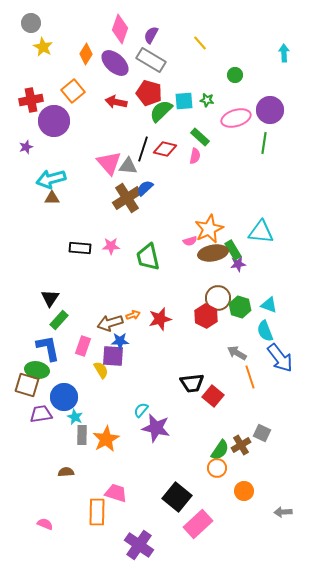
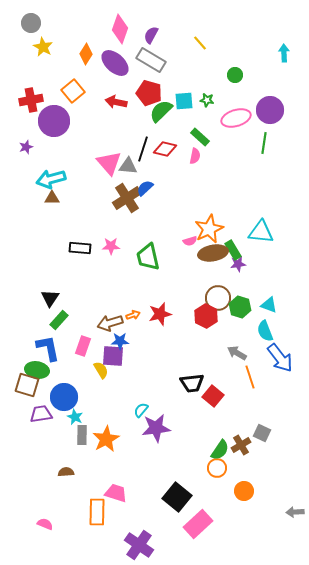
red star at (160, 319): moved 5 px up
purple star at (156, 428): rotated 20 degrees counterclockwise
gray arrow at (283, 512): moved 12 px right
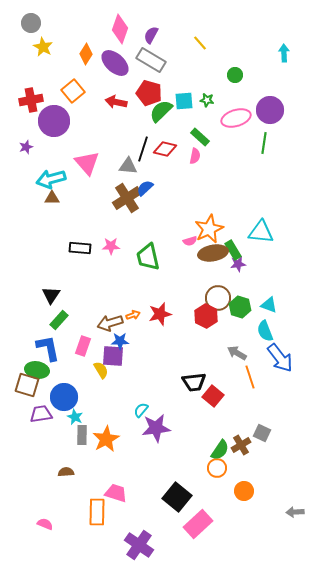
pink triangle at (109, 163): moved 22 px left
black triangle at (50, 298): moved 1 px right, 3 px up
black trapezoid at (192, 383): moved 2 px right, 1 px up
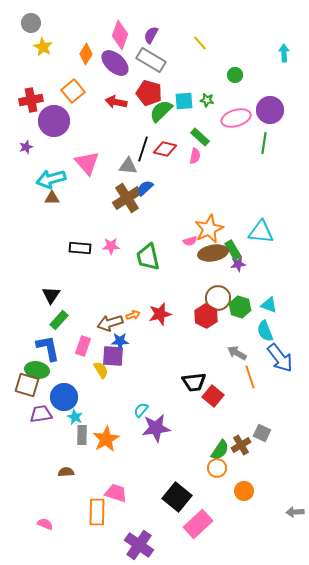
pink diamond at (120, 29): moved 6 px down
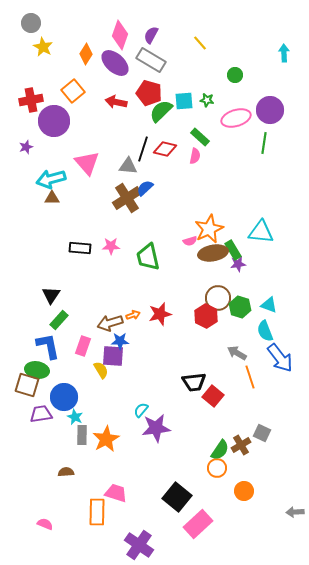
blue L-shape at (48, 348): moved 2 px up
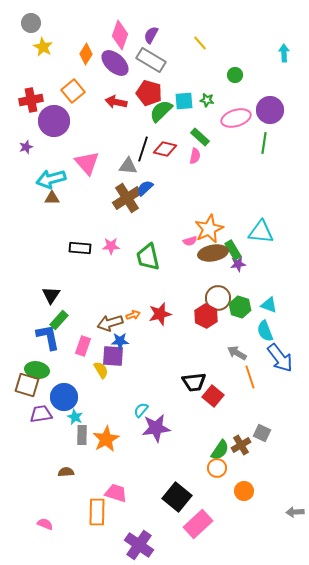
blue L-shape at (48, 346): moved 9 px up
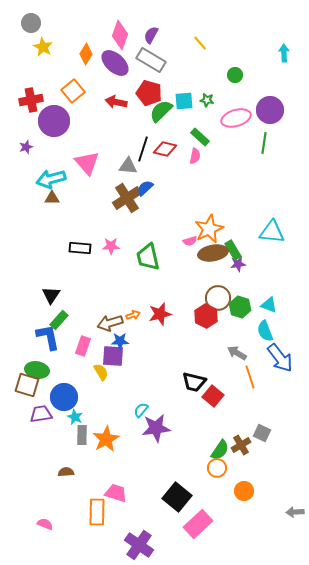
cyan triangle at (261, 232): moved 11 px right
yellow semicircle at (101, 370): moved 2 px down
black trapezoid at (194, 382): rotated 20 degrees clockwise
